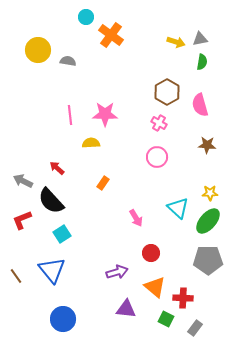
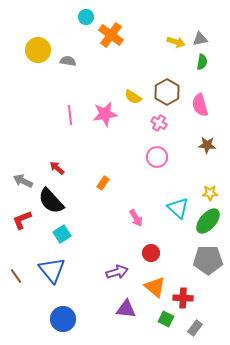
pink star: rotated 10 degrees counterclockwise
yellow semicircle: moved 42 px right, 46 px up; rotated 144 degrees counterclockwise
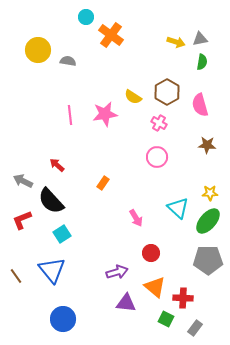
red arrow: moved 3 px up
purple triangle: moved 6 px up
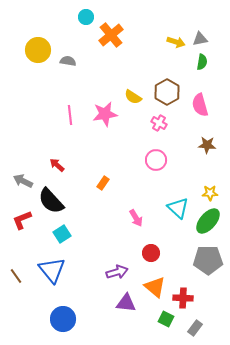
orange cross: rotated 15 degrees clockwise
pink circle: moved 1 px left, 3 px down
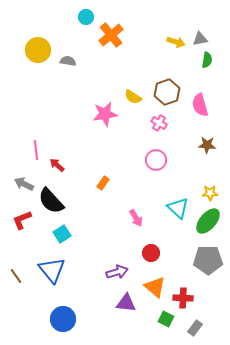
green semicircle: moved 5 px right, 2 px up
brown hexagon: rotated 10 degrees clockwise
pink line: moved 34 px left, 35 px down
gray arrow: moved 1 px right, 3 px down
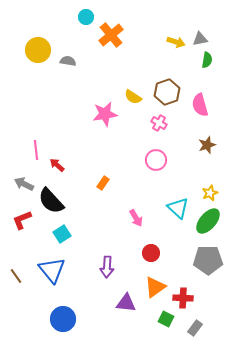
brown star: rotated 24 degrees counterclockwise
yellow star: rotated 21 degrees counterclockwise
purple arrow: moved 10 px left, 5 px up; rotated 110 degrees clockwise
orange triangle: rotated 45 degrees clockwise
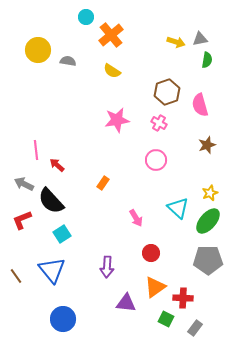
yellow semicircle: moved 21 px left, 26 px up
pink star: moved 12 px right, 6 px down
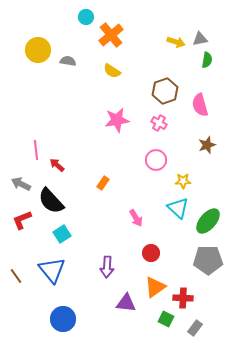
brown hexagon: moved 2 px left, 1 px up
gray arrow: moved 3 px left
yellow star: moved 27 px left, 12 px up; rotated 21 degrees clockwise
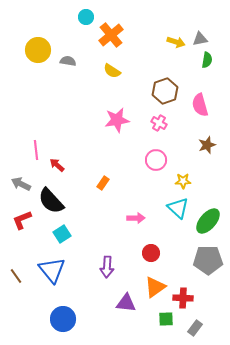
pink arrow: rotated 60 degrees counterclockwise
green square: rotated 28 degrees counterclockwise
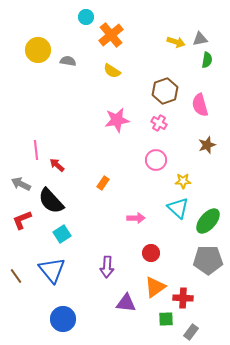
gray rectangle: moved 4 px left, 4 px down
